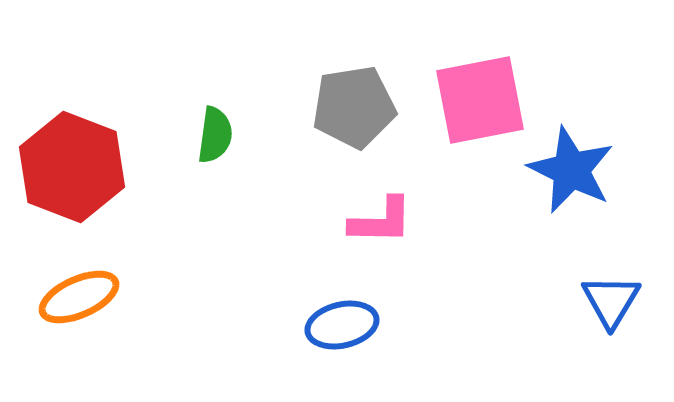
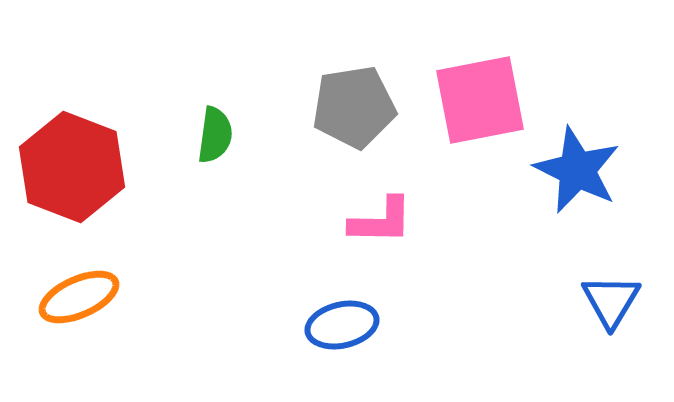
blue star: moved 6 px right
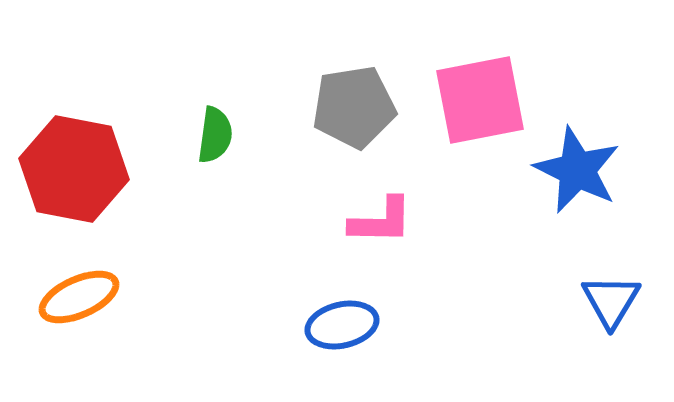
red hexagon: moved 2 px right, 2 px down; rotated 10 degrees counterclockwise
